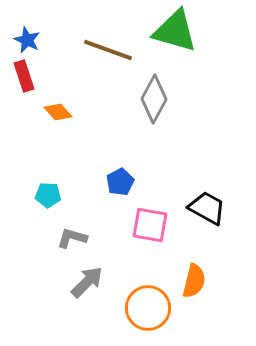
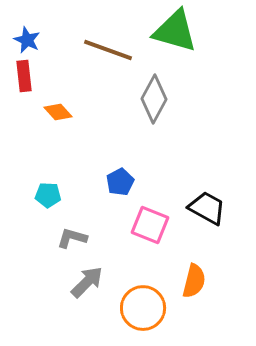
red rectangle: rotated 12 degrees clockwise
pink square: rotated 12 degrees clockwise
orange circle: moved 5 px left
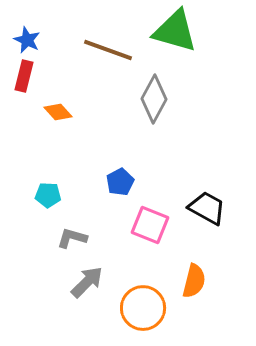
red rectangle: rotated 20 degrees clockwise
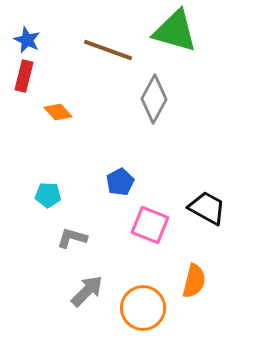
gray arrow: moved 9 px down
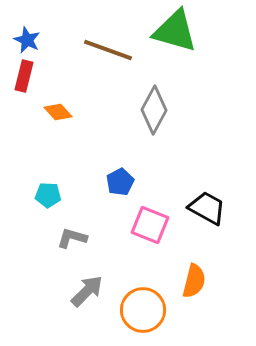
gray diamond: moved 11 px down
orange circle: moved 2 px down
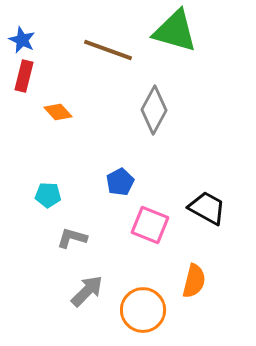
blue star: moved 5 px left
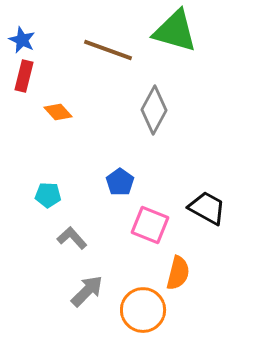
blue pentagon: rotated 8 degrees counterclockwise
gray L-shape: rotated 32 degrees clockwise
orange semicircle: moved 16 px left, 8 px up
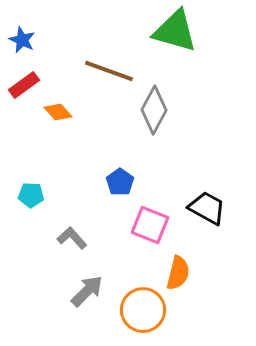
brown line: moved 1 px right, 21 px down
red rectangle: moved 9 px down; rotated 40 degrees clockwise
cyan pentagon: moved 17 px left
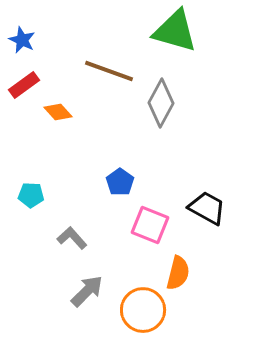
gray diamond: moved 7 px right, 7 px up
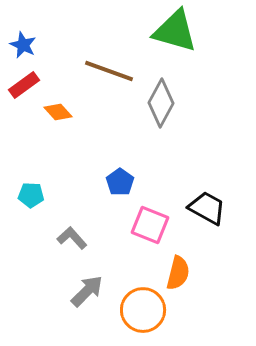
blue star: moved 1 px right, 5 px down
